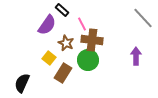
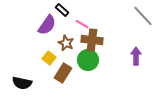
gray line: moved 2 px up
pink line: rotated 32 degrees counterclockwise
black semicircle: rotated 102 degrees counterclockwise
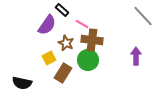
yellow square: rotated 24 degrees clockwise
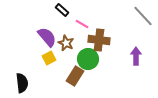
purple semicircle: moved 12 px down; rotated 75 degrees counterclockwise
brown cross: moved 7 px right
green circle: moved 1 px up
brown rectangle: moved 12 px right, 3 px down
black semicircle: rotated 108 degrees counterclockwise
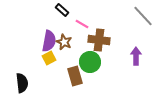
purple semicircle: moved 2 px right, 4 px down; rotated 50 degrees clockwise
brown star: moved 2 px left, 1 px up
green circle: moved 2 px right, 3 px down
brown rectangle: rotated 48 degrees counterclockwise
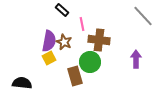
pink line: rotated 48 degrees clockwise
purple arrow: moved 3 px down
black semicircle: rotated 78 degrees counterclockwise
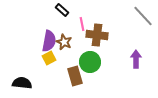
brown cross: moved 2 px left, 5 px up
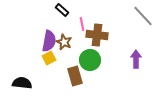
green circle: moved 2 px up
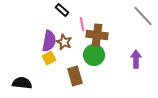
green circle: moved 4 px right, 5 px up
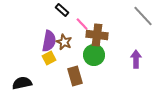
pink line: rotated 32 degrees counterclockwise
black semicircle: rotated 18 degrees counterclockwise
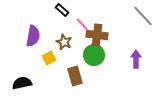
purple semicircle: moved 16 px left, 5 px up
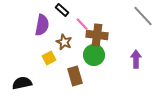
purple semicircle: moved 9 px right, 11 px up
